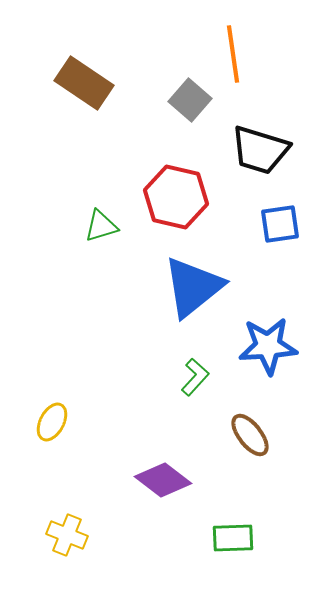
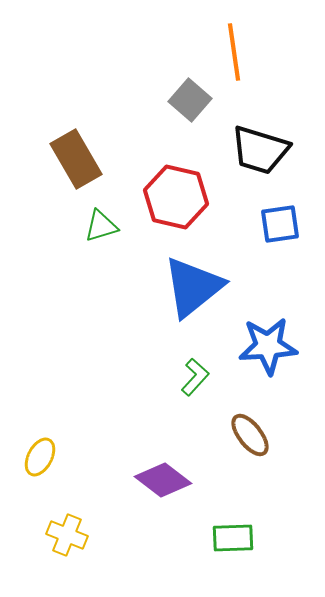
orange line: moved 1 px right, 2 px up
brown rectangle: moved 8 px left, 76 px down; rotated 26 degrees clockwise
yellow ellipse: moved 12 px left, 35 px down
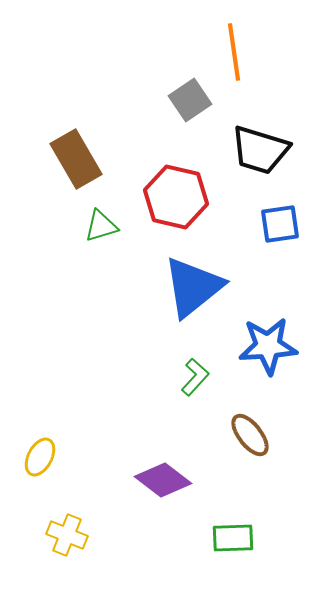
gray square: rotated 15 degrees clockwise
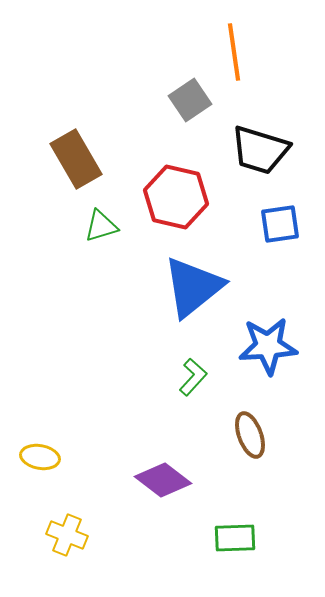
green L-shape: moved 2 px left
brown ellipse: rotated 18 degrees clockwise
yellow ellipse: rotated 72 degrees clockwise
green rectangle: moved 2 px right
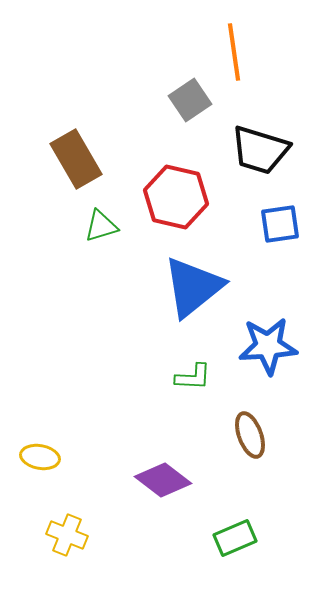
green L-shape: rotated 51 degrees clockwise
green rectangle: rotated 21 degrees counterclockwise
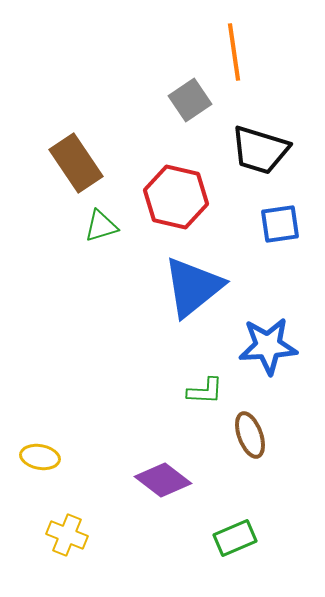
brown rectangle: moved 4 px down; rotated 4 degrees counterclockwise
green L-shape: moved 12 px right, 14 px down
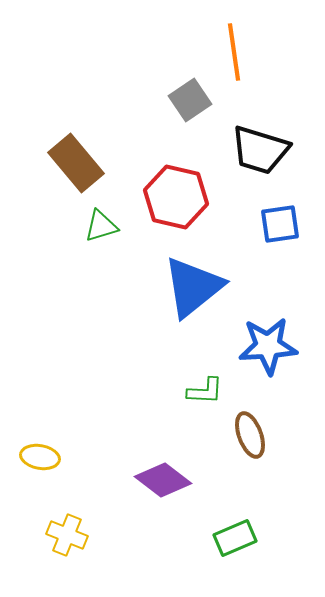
brown rectangle: rotated 6 degrees counterclockwise
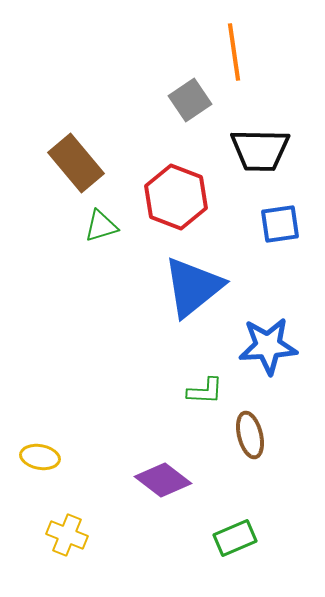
black trapezoid: rotated 16 degrees counterclockwise
red hexagon: rotated 8 degrees clockwise
brown ellipse: rotated 6 degrees clockwise
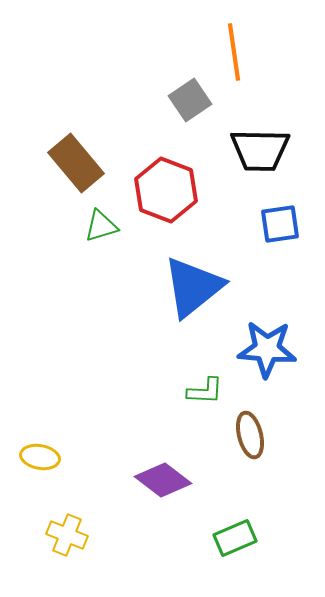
red hexagon: moved 10 px left, 7 px up
blue star: moved 1 px left, 3 px down; rotated 8 degrees clockwise
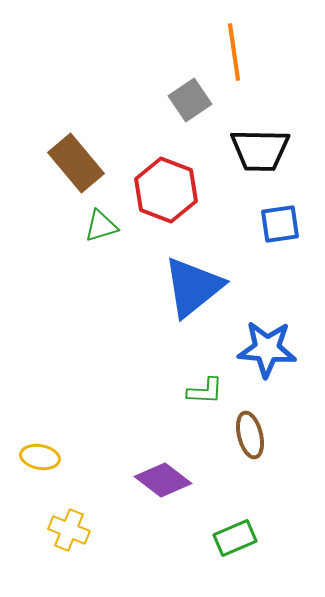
yellow cross: moved 2 px right, 5 px up
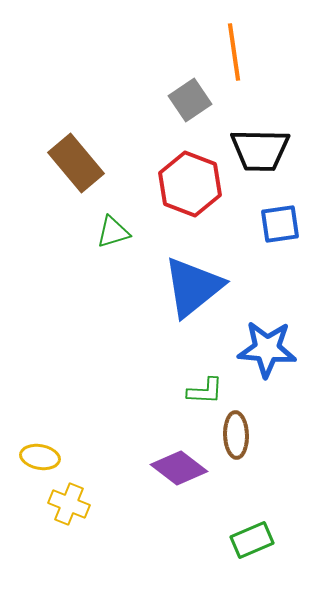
red hexagon: moved 24 px right, 6 px up
green triangle: moved 12 px right, 6 px down
brown ellipse: moved 14 px left; rotated 12 degrees clockwise
purple diamond: moved 16 px right, 12 px up
yellow cross: moved 26 px up
green rectangle: moved 17 px right, 2 px down
